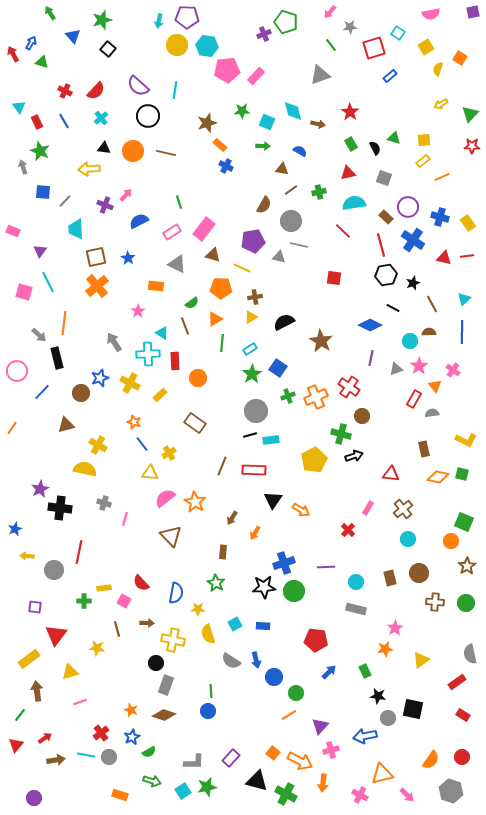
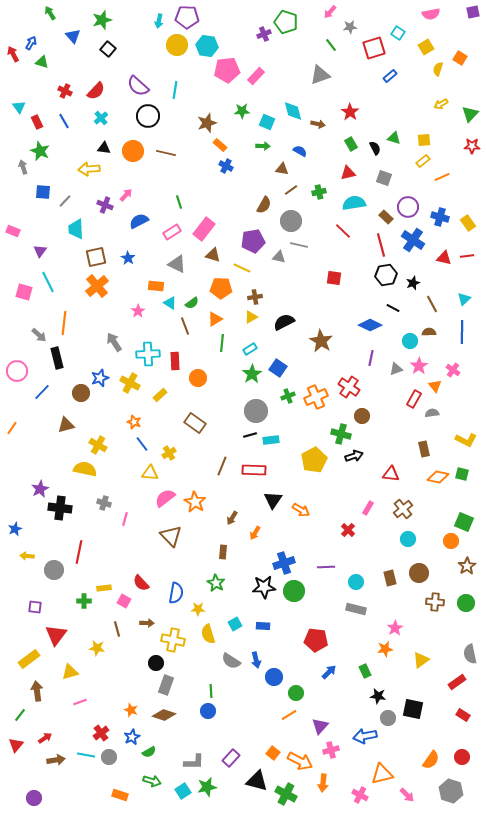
cyan triangle at (162, 333): moved 8 px right, 30 px up
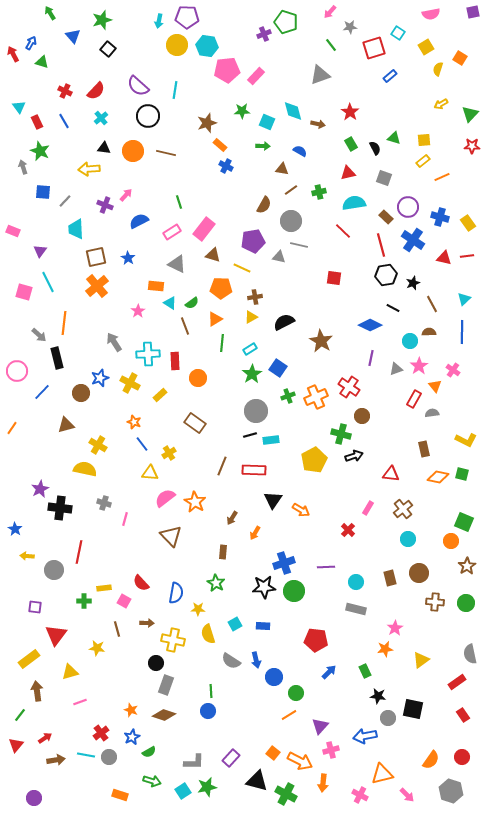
blue star at (15, 529): rotated 16 degrees counterclockwise
red rectangle at (463, 715): rotated 24 degrees clockwise
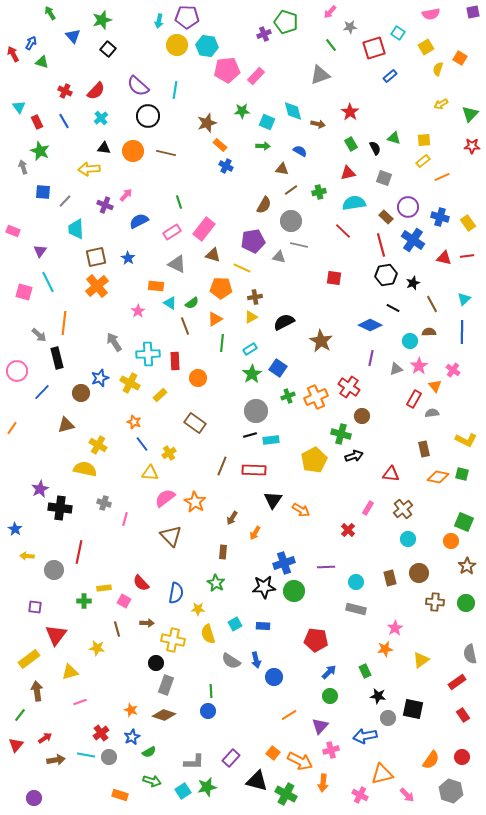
green circle at (296, 693): moved 34 px right, 3 px down
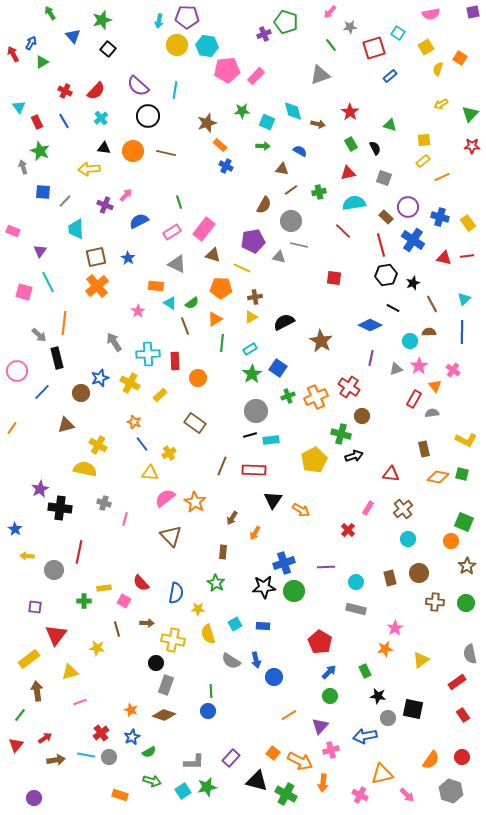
green triangle at (42, 62): rotated 48 degrees counterclockwise
green triangle at (394, 138): moved 4 px left, 13 px up
red pentagon at (316, 640): moved 4 px right, 2 px down; rotated 25 degrees clockwise
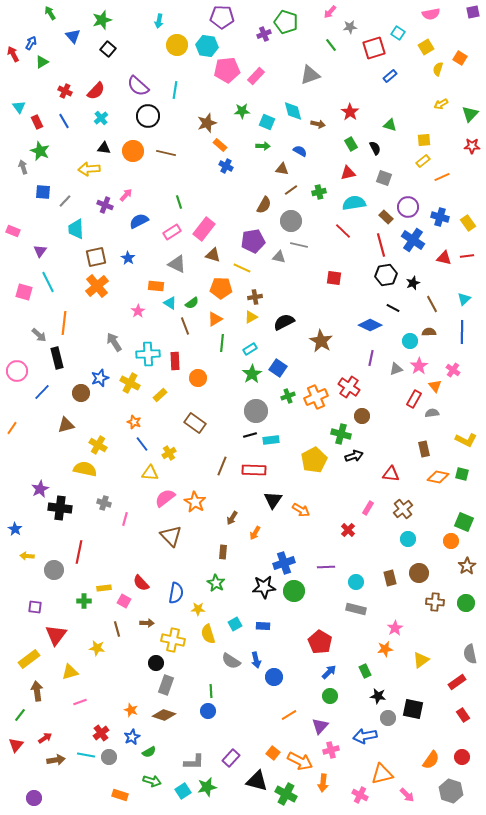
purple pentagon at (187, 17): moved 35 px right
gray triangle at (320, 75): moved 10 px left
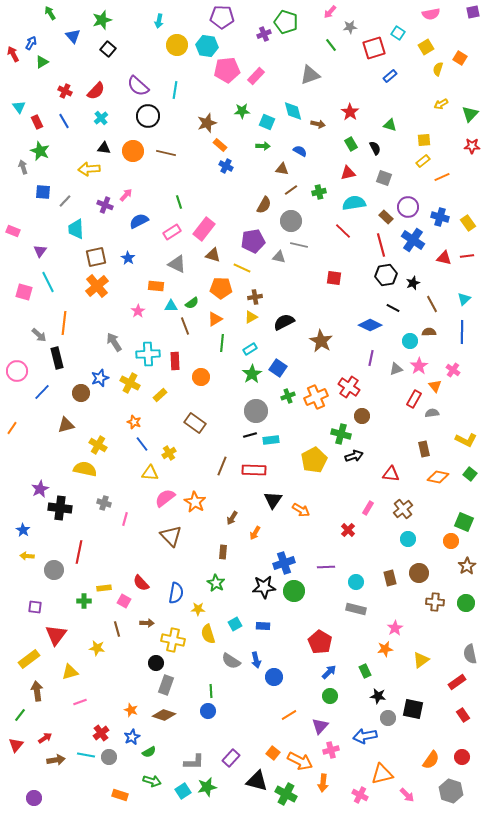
cyan triangle at (170, 303): moved 1 px right, 3 px down; rotated 32 degrees counterclockwise
orange circle at (198, 378): moved 3 px right, 1 px up
green square at (462, 474): moved 8 px right; rotated 24 degrees clockwise
blue star at (15, 529): moved 8 px right, 1 px down
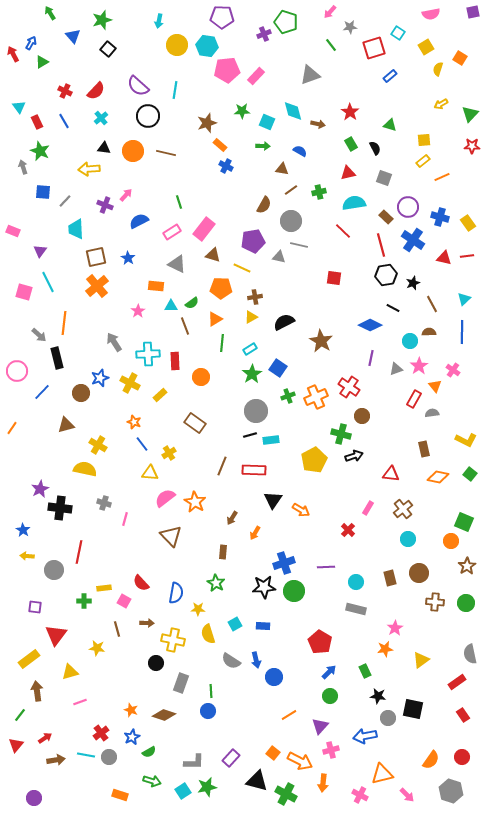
gray rectangle at (166, 685): moved 15 px right, 2 px up
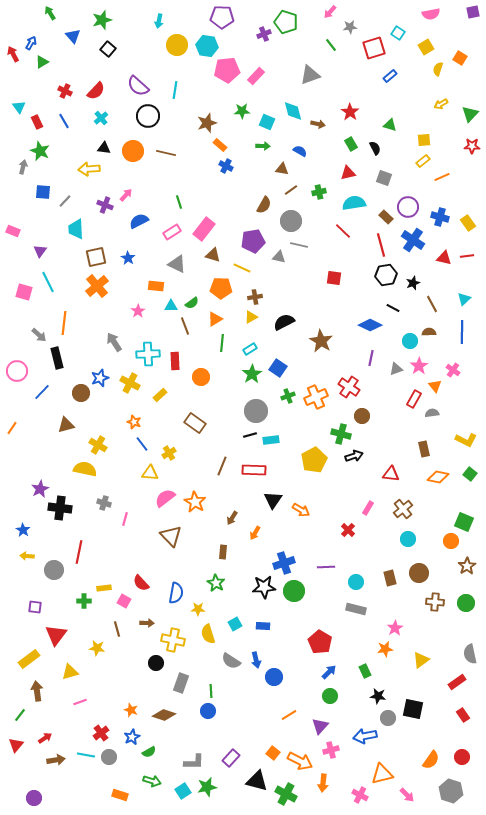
gray arrow at (23, 167): rotated 32 degrees clockwise
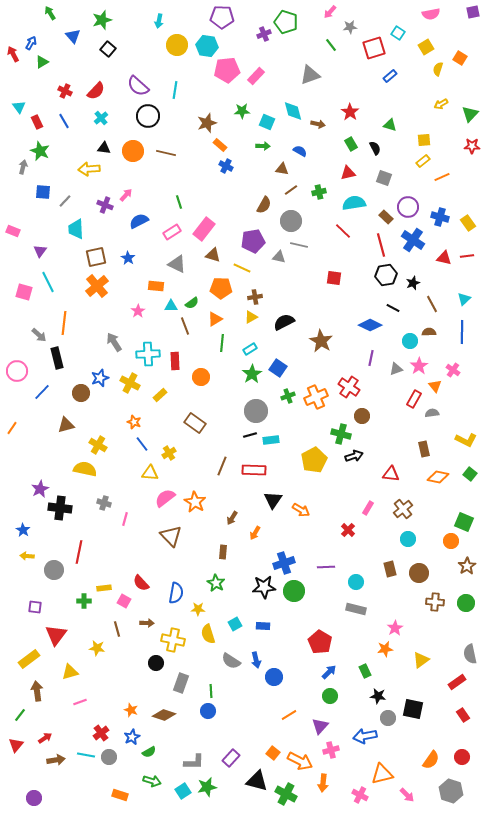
brown rectangle at (390, 578): moved 9 px up
